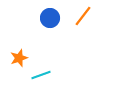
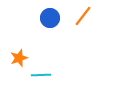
cyan line: rotated 18 degrees clockwise
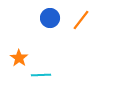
orange line: moved 2 px left, 4 px down
orange star: rotated 18 degrees counterclockwise
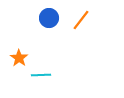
blue circle: moved 1 px left
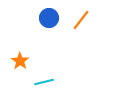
orange star: moved 1 px right, 3 px down
cyan line: moved 3 px right, 7 px down; rotated 12 degrees counterclockwise
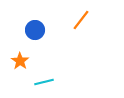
blue circle: moved 14 px left, 12 px down
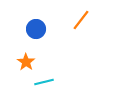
blue circle: moved 1 px right, 1 px up
orange star: moved 6 px right, 1 px down
